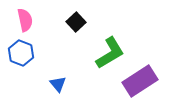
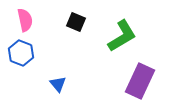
black square: rotated 24 degrees counterclockwise
green L-shape: moved 12 px right, 17 px up
purple rectangle: rotated 32 degrees counterclockwise
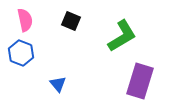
black square: moved 5 px left, 1 px up
purple rectangle: rotated 8 degrees counterclockwise
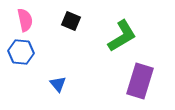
blue hexagon: moved 1 px up; rotated 15 degrees counterclockwise
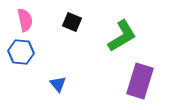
black square: moved 1 px right, 1 px down
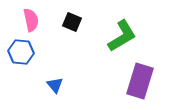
pink semicircle: moved 6 px right
blue triangle: moved 3 px left, 1 px down
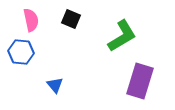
black square: moved 1 px left, 3 px up
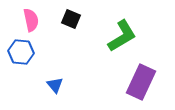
purple rectangle: moved 1 px right, 1 px down; rotated 8 degrees clockwise
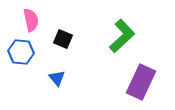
black square: moved 8 px left, 20 px down
green L-shape: rotated 12 degrees counterclockwise
blue triangle: moved 2 px right, 7 px up
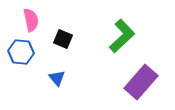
purple rectangle: rotated 16 degrees clockwise
